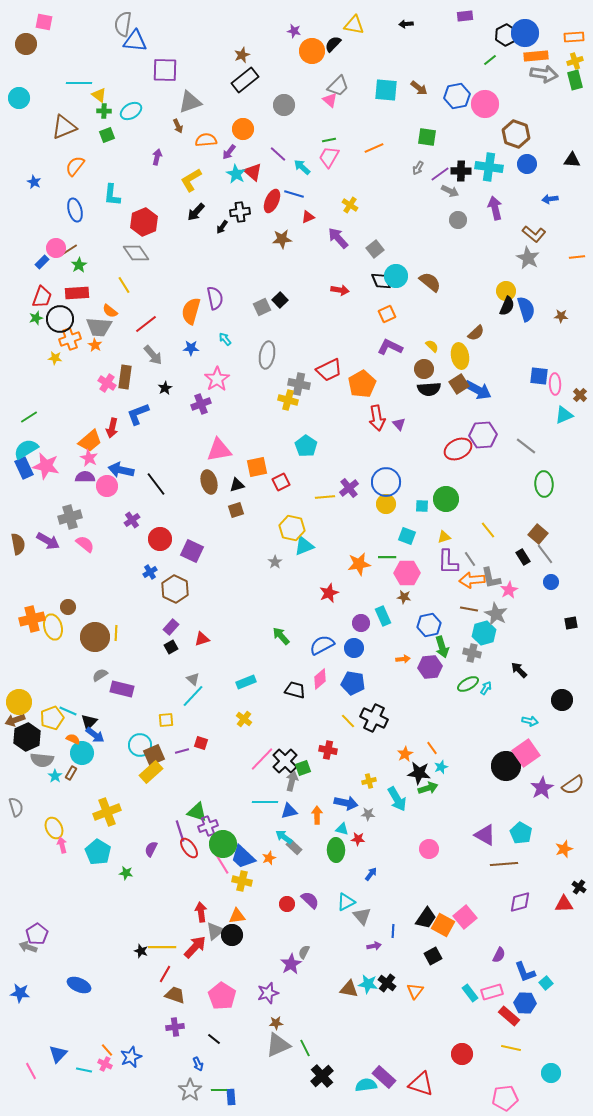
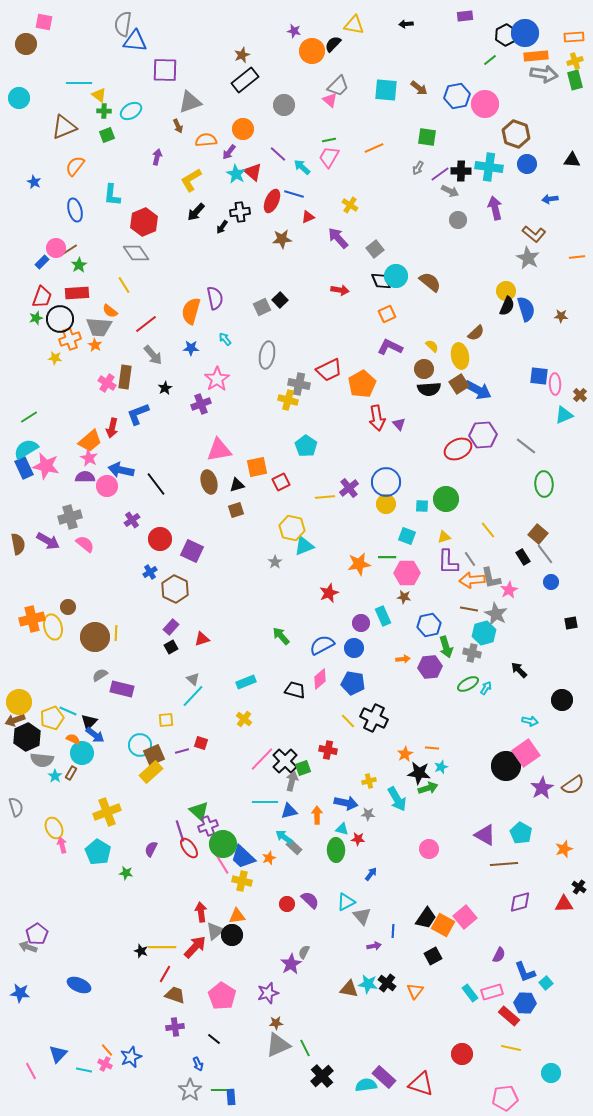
green arrow at (442, 647): moved 4 px right
orange line at (432, 748): rotated 48 degrees counterclockwise
green triangle at (197, 812): moved 2 px right, 1 px up; rotated 25 degrees clockwise
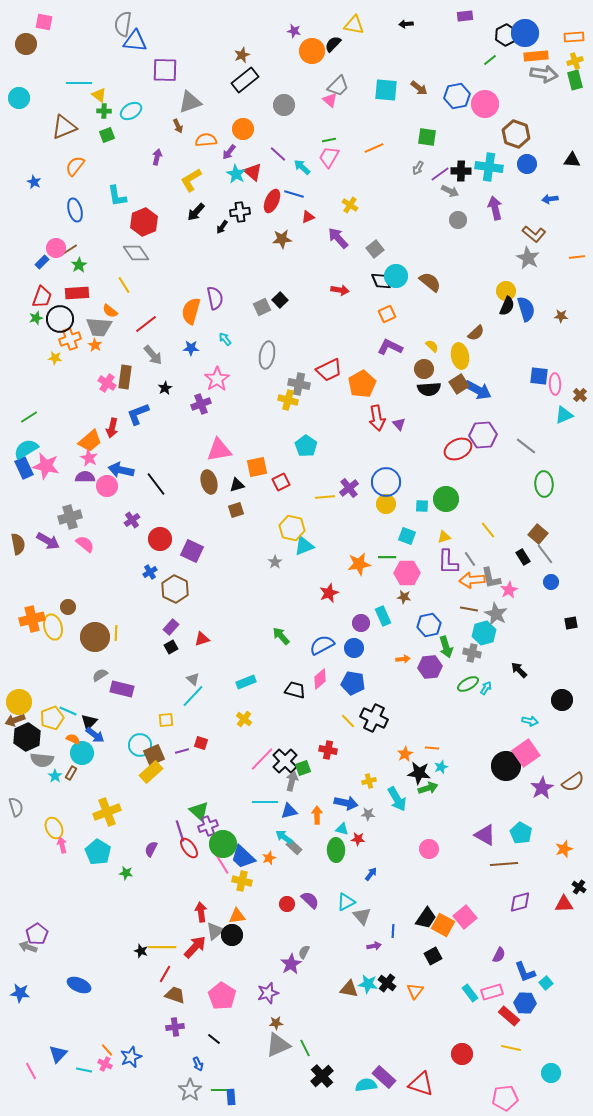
cyan L-shape at (112, 195): moved 5 px right, 1 px down; rotated 15 degrees counterclockwise
brown semicircle at (573, 785): moved 3 px up
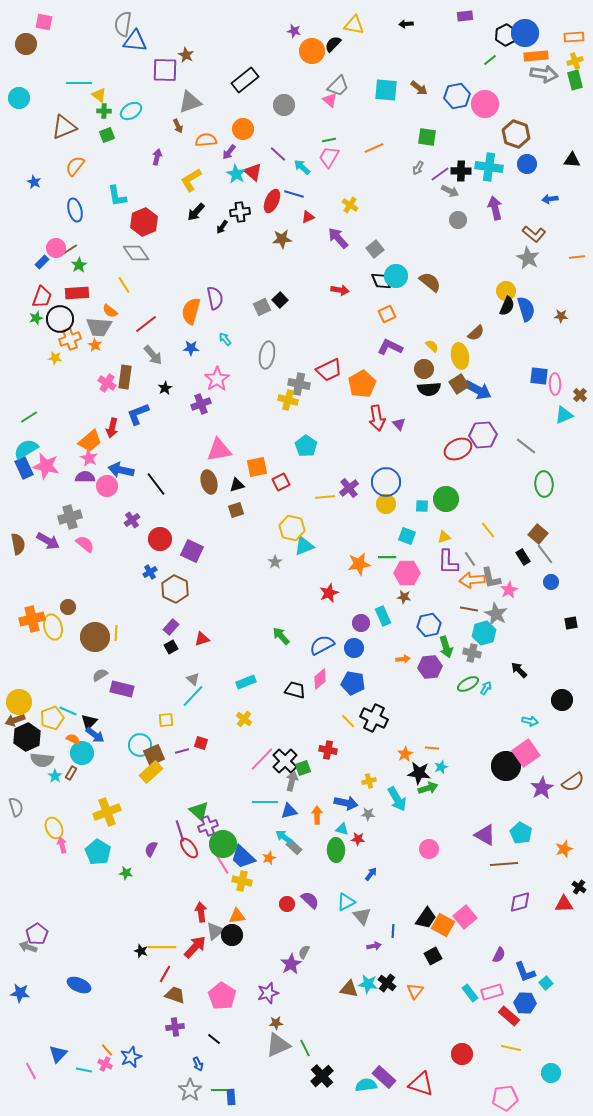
brown star at (242, 55): moved 56 px left; rotated 21 degrees counterclockwise
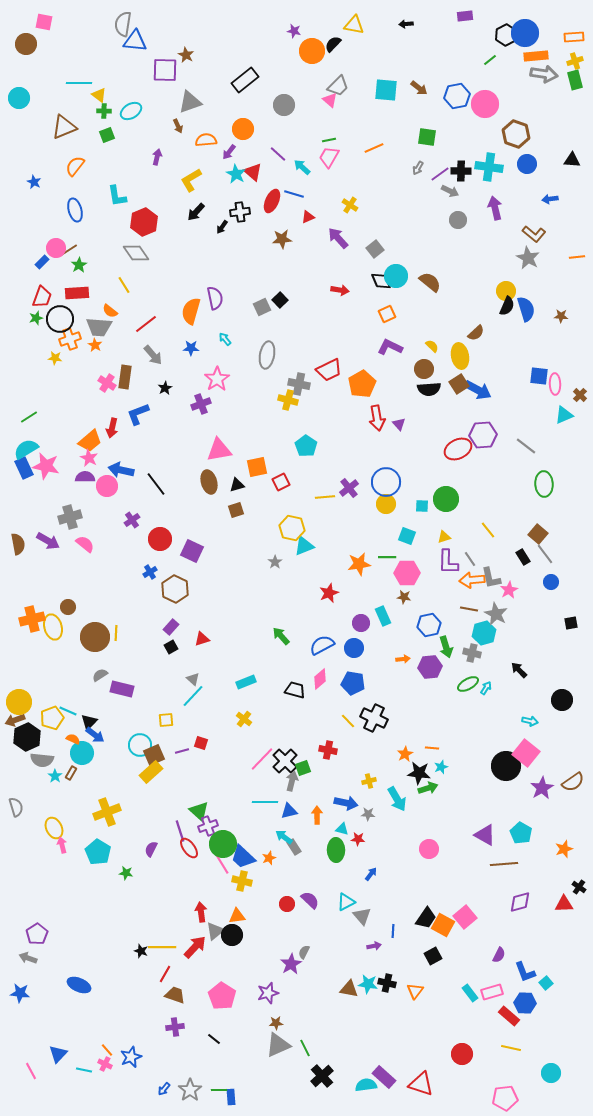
pink square at (526, 753): rotated 16 degrees counterclockwise
gray rectangle at (294, 847): rotated 14 degrees clockwise
gray arrow at (28, 947): moved 11 px down
black cross at (387, 983): rotated 24 degrees counterclockwise
blue arrow at (198, 1064): moved 34 px left, 25 px down; rotated 64 degrees clockwise
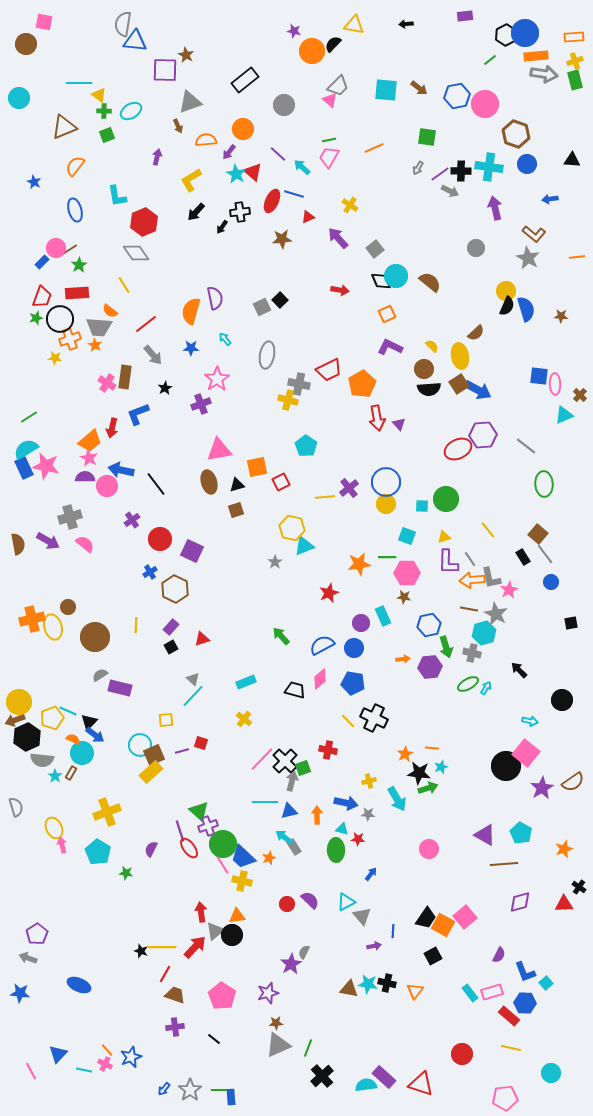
gray circle at (458, 220): moved 18 px right, 28 px down
yellow line at (116, 633): moved 20 px right, 8 px up
purple rectangle at (122, 689): moved 2 px left, 1 px up
green line at (305, 1048): moved 3 px right; rotated 48 degrees clockwise
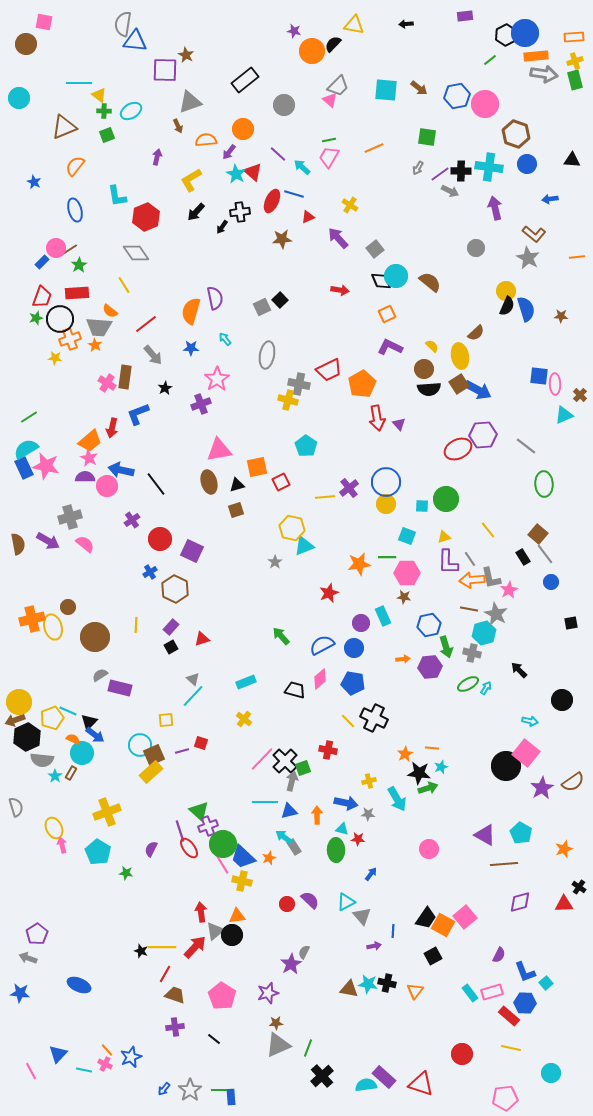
red hexagon at (144, 222): moved 2 px right, 5 px up
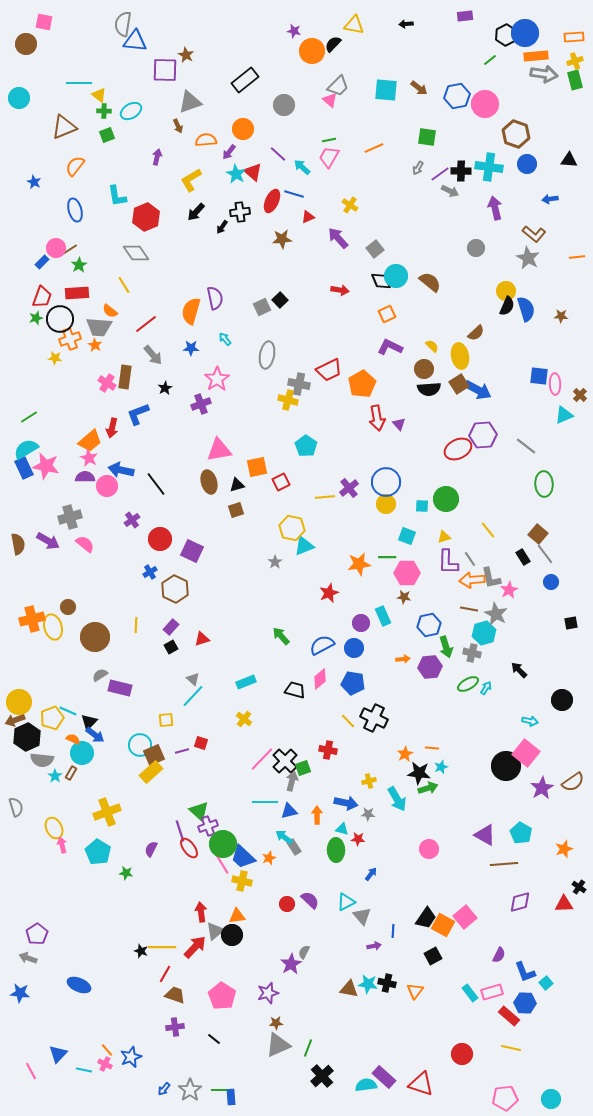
black triangle at (572, 160): moved 3 px left
cyan circle at (551, 1073): moved 26 px down
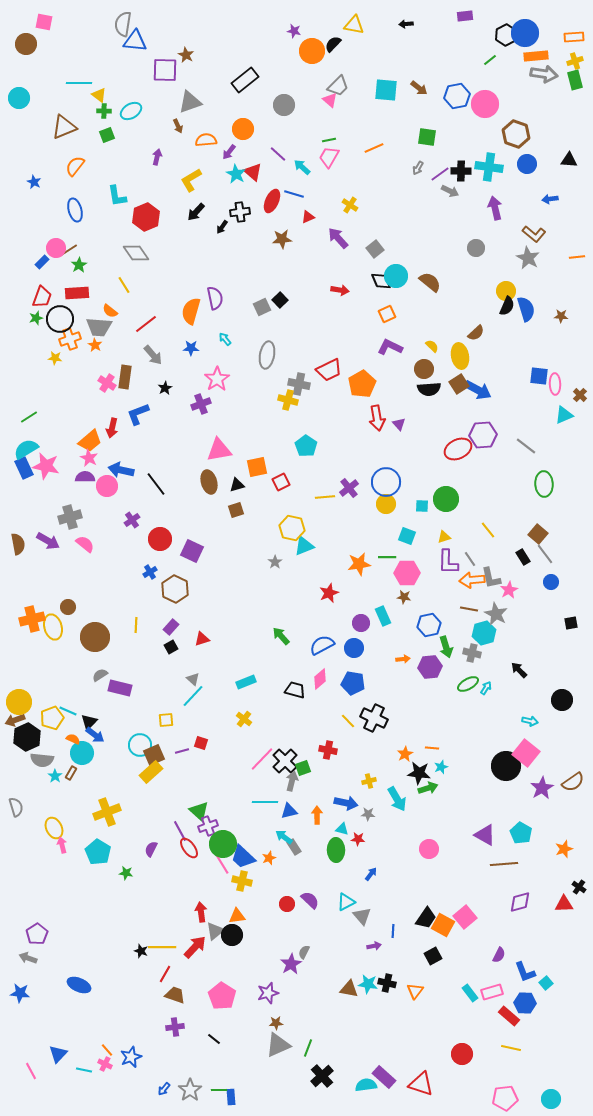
purple line at (180, 831): rotated 10 degrees counterclockwise
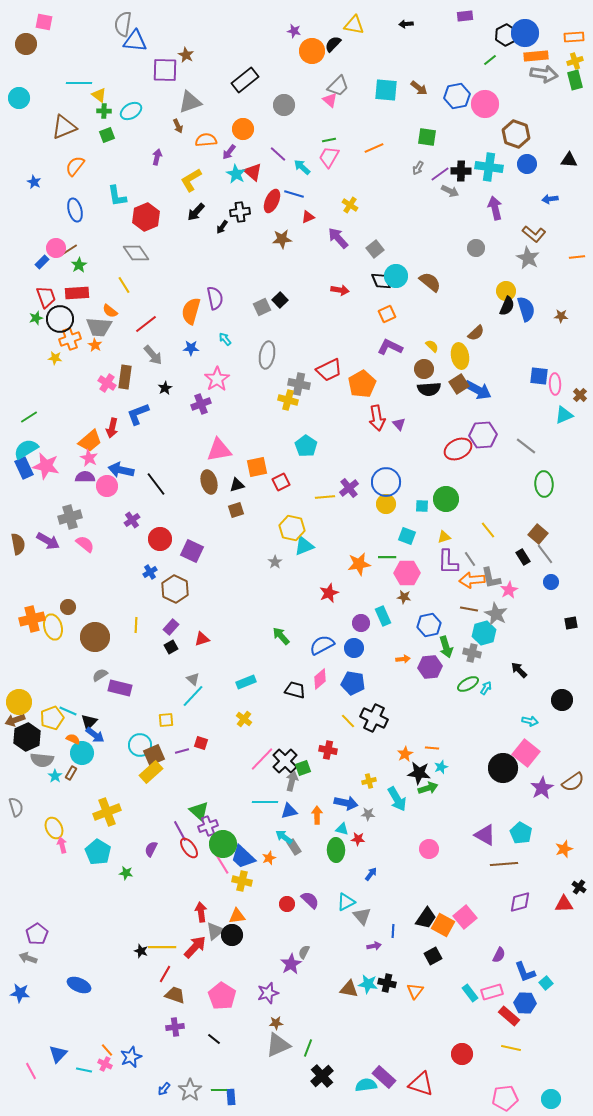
red trapezoid at (42, 297): moved 4 px right; rotated 40 degrees counterclockwise
black circle at (506, 766): moved 3 px left, 2 px down
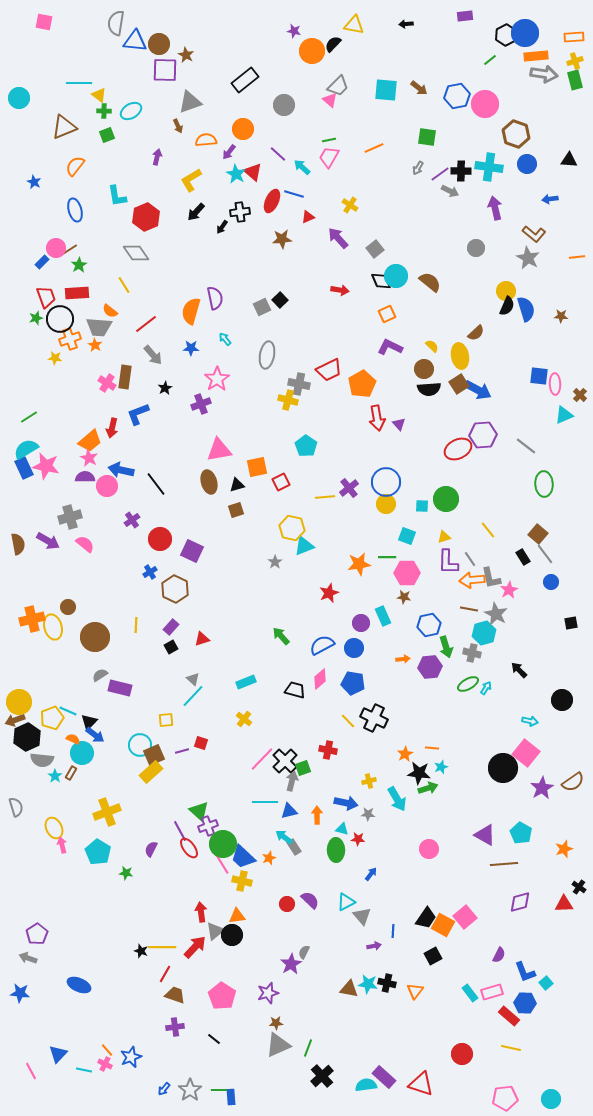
gray semicircle at (123, 24): moved 7 px left, 1 px up
brown circle at (26, 44): moved 133 px right
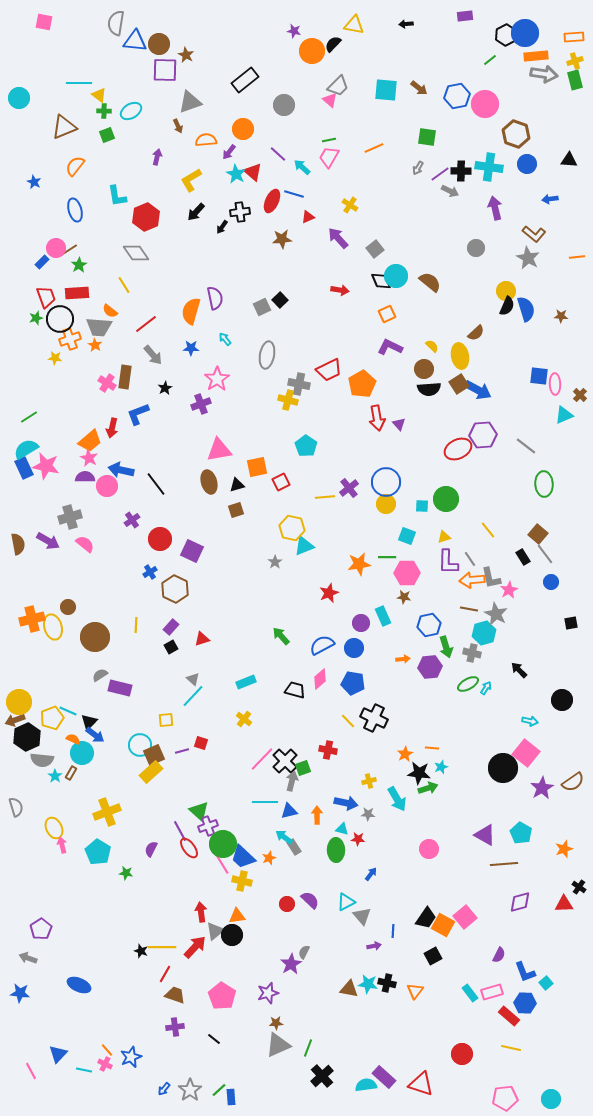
purple pentagon at (37, 934): moved 4 px right, 5 px up
green line at (219, 1090): rotated 42 degrees counterclockwise
